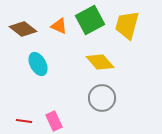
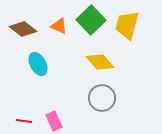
green square: moved 1 px right; rotated 16 degrees counterclockwise
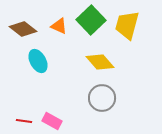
cyan ellipse: moved 3 px up
pink rectangle: moved 2 px left; rotated 36 degrees counterclockwise
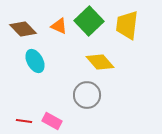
green square: moved 2 px left, 1 px down
yellow trapezoid: rotated 8 degrees counterclockwise
brown diamond: rotated 8 degrees clockwise
cyan ellipse: moved 3 px left
gray circle: moved 15 px left, 3 px up
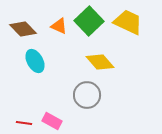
yellow trapezoid: moved 1 px right, 3 px up; rotated 108 degrees clockwise
red line: moved 2 px down
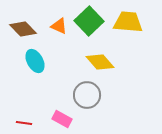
yellow trapezoid: rotated 20 degrees counterclockwise
pink rectangle: moved 10 px right, 2 px up
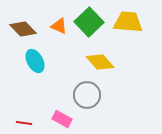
green square: moved 1 px down
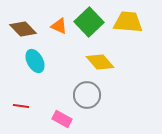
red line: moved 3 px left, 17 px up
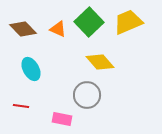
yellow trapezoid: rotated 28 degrees counterclockwise
orange triangle: moved 1 px left, 3 px down
cyan ellipse: moved 4 px left, 8 px down
pink rectangle: rotated 18 degrees counterclockwise
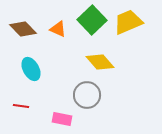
green square: moved 3 px right, 2 px up
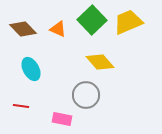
gray circle: moved 1 px left
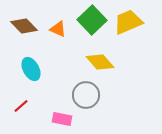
brown diamond: moved 1 px right, 3 px up
red line: rotated 49 degrees counterclockwise
